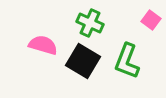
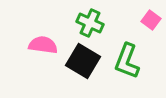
pink semicircle: rotated 8 degrees counterclockwise
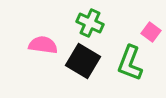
pink square: moved 12 px down
green L-shape: moved 3 px right, 2 px down
